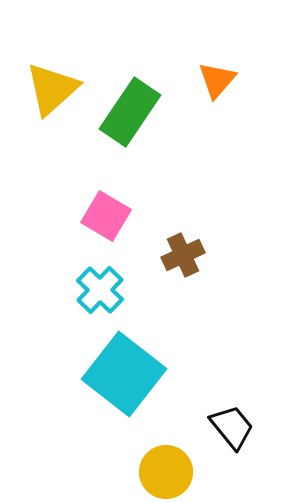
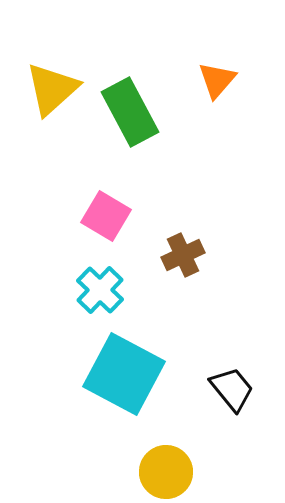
green rectangle: rotated 62 degrees counterclockwise
cyan square: rotated 10 degrees counterclockwise
black trapezoid: moved 38 px up
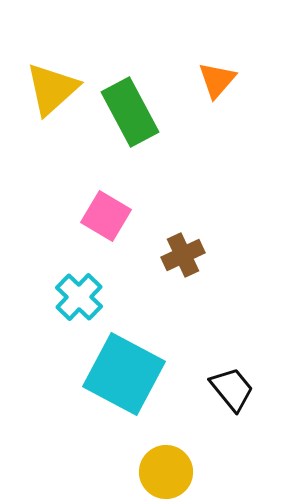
cyan cross: moved 21 px left, 7 px down
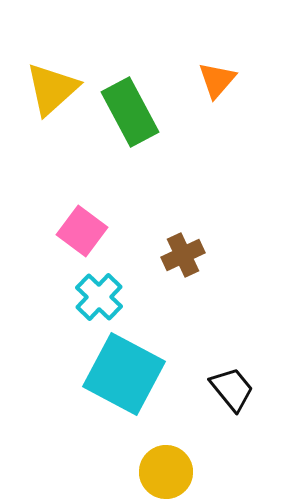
pink square: moved 24 px left, 15 px down; rotated 6 degrees clockwise
cyan cross: moved 20 px right
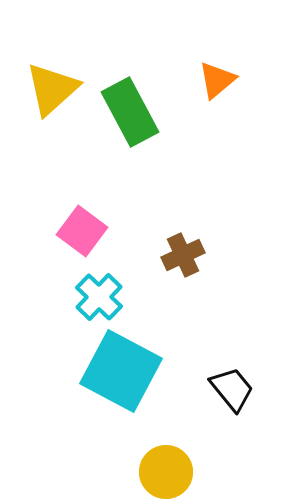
orange triangle: rotated 9 degrees clockwise
cyan square: moved 3 px left, 3 px up
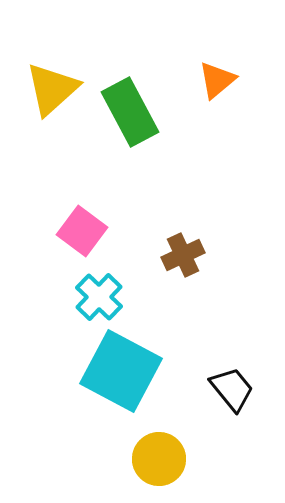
yellow circle: moved 7 px left, 13 px up
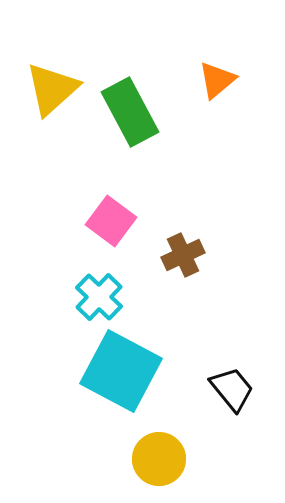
pink square: moved 29 px right, 10 px up
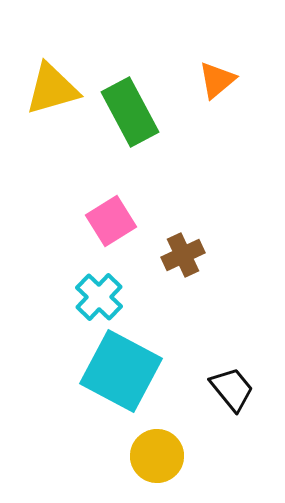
yellow triangle: rotated 26 degrees clockwise
pink square: rotated 21 degrees clockwise
yellow circle: moved 2 px left, 3 px up
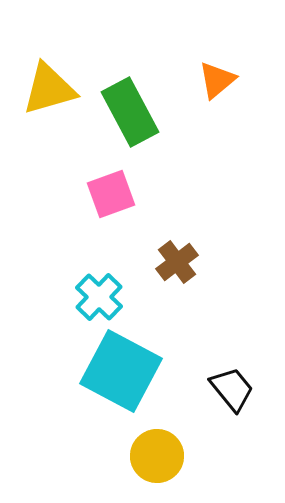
yellow triangle: moved 3 px left
pink square: moved 27 px up; rotated 12 degrees clockwise
brown cross: moved 6 px left, 7 px down; rotated 12 degrees counterclockwise
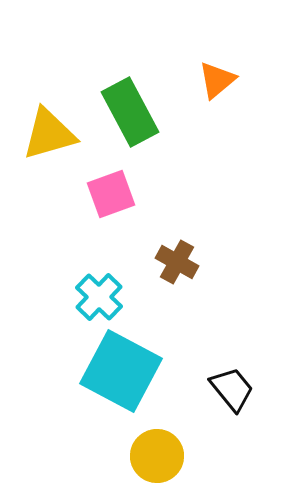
yellow triangle: moved 45 px down
brown cross: rotated 24 degrees counterclockwise
